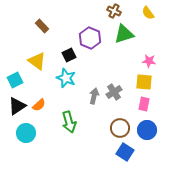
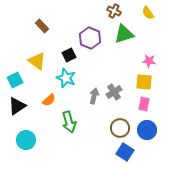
orange semicircle: moved 10 px right, 5 px up
cyan circle: moved 7 px down
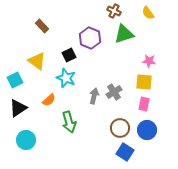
black triangle: moved 1 px right, 2 px down
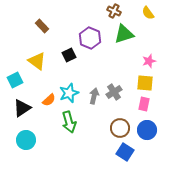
pink star: rotated 24 degrees counterclockwise
cyan star: moved 3 px right, 15 px down; rotated 30 degrees clockwise
yellow square: moved 1 px right, 1 px down
black triangle: moved 4 px right
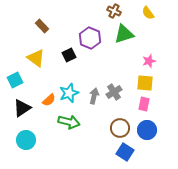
yellow triangle: moved 1 px left, 3 px up
green arrow: rotated 60 degrees counterclockwise
